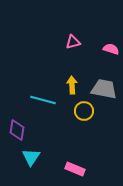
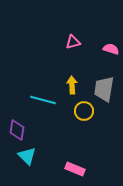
gray trapezoid: rotated 92 degrees counterclockwise
cyan triangle: moved 4 px left, 1 px up; rotated 18 degrees counterclockwise
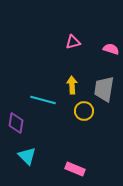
purple diamond: moved 1 px left, 7 px up
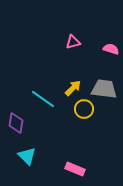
yellow arrow: moved 1 px right, 3 px down; rotated 48 degrees clockwise
gray trapezoid: rotated 88 degrees clockwise
cyan line: moved 1 px up; rotated 20 degrees clockwise
yellow circle: moved 2 px up
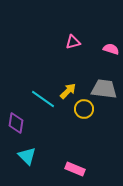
yellow arrow: moved 5 px left, 3 px down
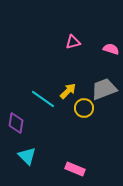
gray trapezoid: rotated 28 degrees counterclockwise
yellow circle: moved 1 px up
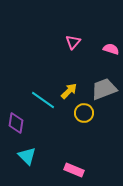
pink triangle: rotated 35 degrees counterclockwise
yellow arrow: moved 1 px right
cyan line: moved 1 px down
yellow circle: moved 5 px down
pink rectangle: moved 1 px left, 1 px down
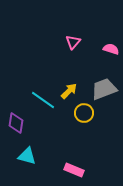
cyan triangle: rotated 30 degrees counterclockwise
